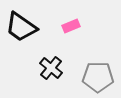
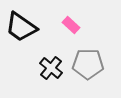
pink rectangle: moved 1 px up; rotated 66 degrees clockwise
gray pentagon: moved 10 px left, 13 px up
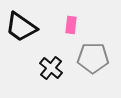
pink rectangle: rotated 54 degrees clockwise
gray pentagon: moved 5 px right, 6 px up
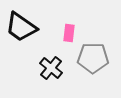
pink rectangle: moved 2 px left, 8 px down
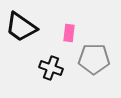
gray pentagon: moved 1 px right, 1 px down
black cross: rotated 20 degrees counterclockwise
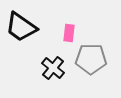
gray pentagon: moved 3 px left
black cross: moved 2 px right; rotated 20 degrees clockwise
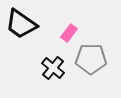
black trapezoid: moved 3 px up
pink rectangle: rotated 30 degrees clockwise
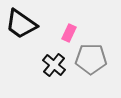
pink rectangle: rotated 12 degrees counterclockwise
black cross: moved 1 px right, 3 px up
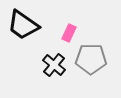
black trapezoid: moved 2 px right, 1 px down
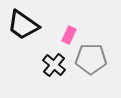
pink rectangle: moved 2 px down
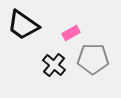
pink rectangle: moved 2 px right, 2 px up; rotated 36 degrees clockwise
gray pentagon: moved 2 px right
